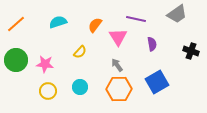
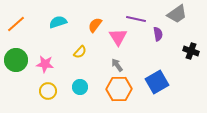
purple semicircle: moved 6 px right, 10 px up
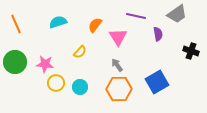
purple line: moved 3 px up
orange line: rotated 72 degrees counterclockwise
green circle: moved 1 px left, 2 px down
yellow circle: moved 8 px right, 8 px up
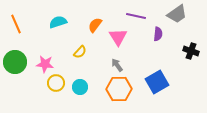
purple semicircle: rotated 16 degrees clockwise
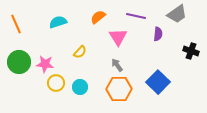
orange semicircle: moved 3 px right, 8 px up; rotated 14 degrees clockwise
green circle: moved 4 px right
blue square: moved 1 px right; rotated 15 degrees counterclockwise
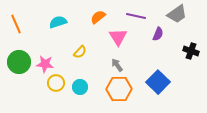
purple semicircle: rotated 16 degrees clockwise
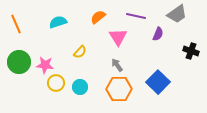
pink star: moved 1 px down
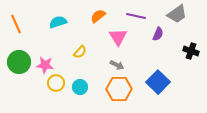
orange semicircle: moved 1 px up
gray arrow: rotated 152 degrees clockwise
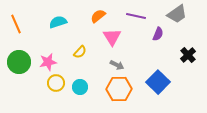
pink triangle: moved 6 px left
black cross: moved 3 px left, 4 px down; rotated 28 degrees clockwise
pink star: moved 3 px right, 3 px up; rotated 18 degrees counterclockwise
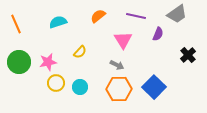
pink triangle: moved 11 px right, 3 px down
blue square: moved 4 px left, 5 px down
